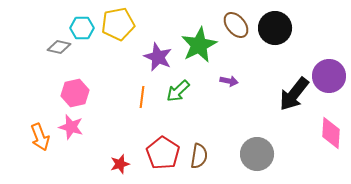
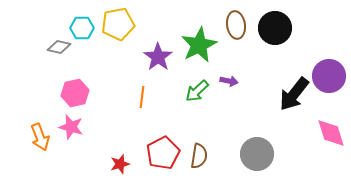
brown ellipse: rotated 32 degrees clockwise
purple star: rotated 12 degrees clockwise
green arrow: moved 19 px right
pink diamond: rotated 20 degrees counterclockwise
red pentagon: rotated 12 degrees clockwise
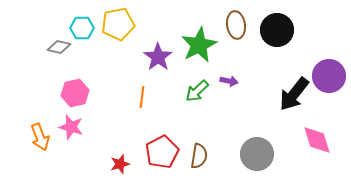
black circle: moved 2 px right, 2 px down
pink diamond: moved 14 px left, 7 px down
red pentagon: moved 1 px left, 1 px up
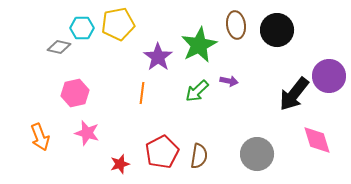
orange line: moved 4 px up
pink star: moved 16 px right, 6 px down
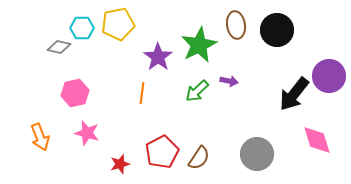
brown semicircle: moved 2 px down; rotated 25 degrees clockwise
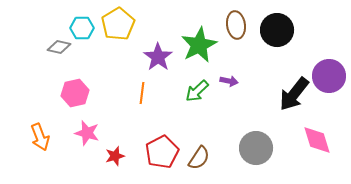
yellow pentagon: rotated 20 degrees counterclockwise
gray circle: moved 1 px left, 6 px up
red star: moved 5 px left, 8 px up
